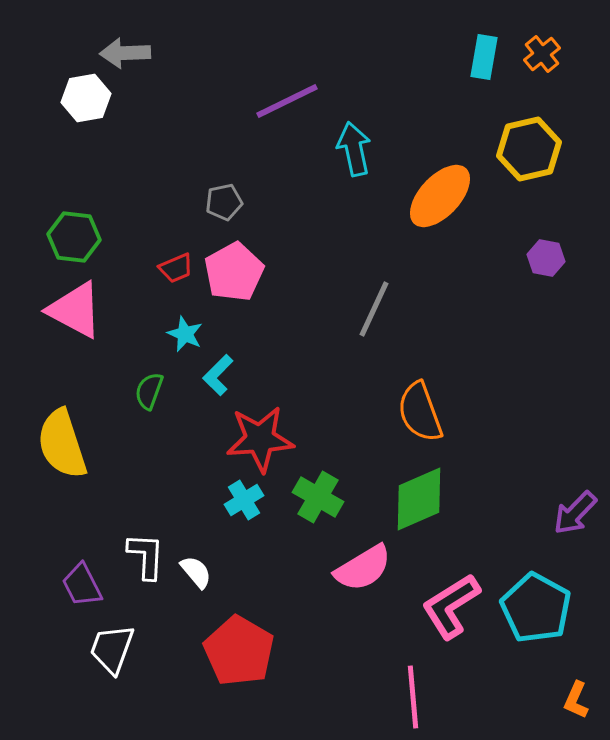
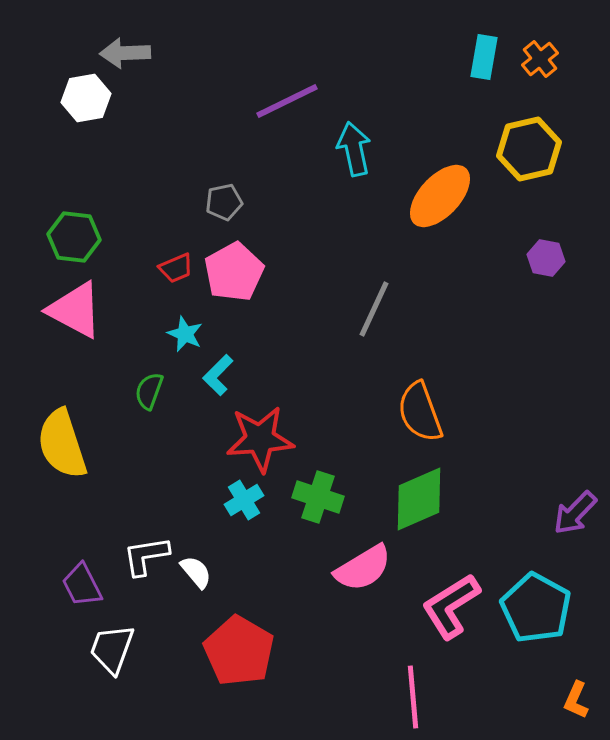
orange cross: moved 2 px left, 5 px down
green cross: rotated 12 degrees counterclockwise
white L-shape: rotated 102 degrees counterclockwise
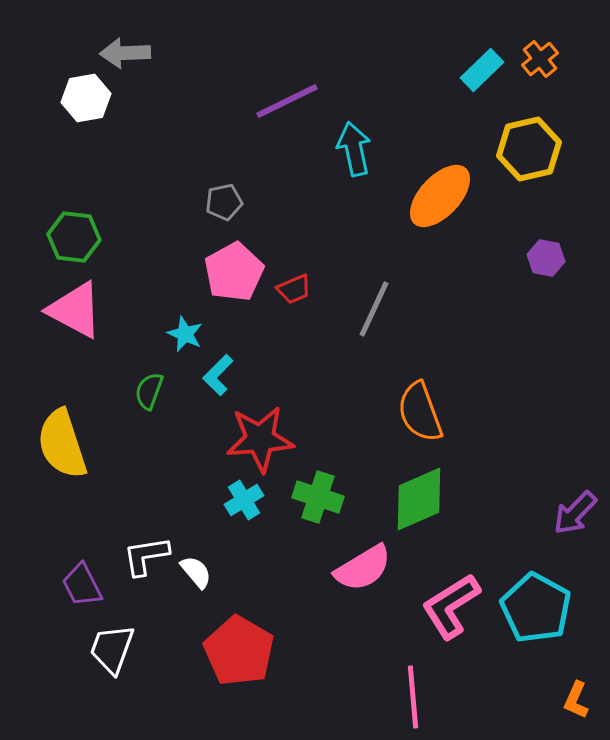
cyan rectangle: moved 2 px left, 13 px down; rotated 36 degrees clockwise
red trapezoid: moved 118 px right, 21 px down
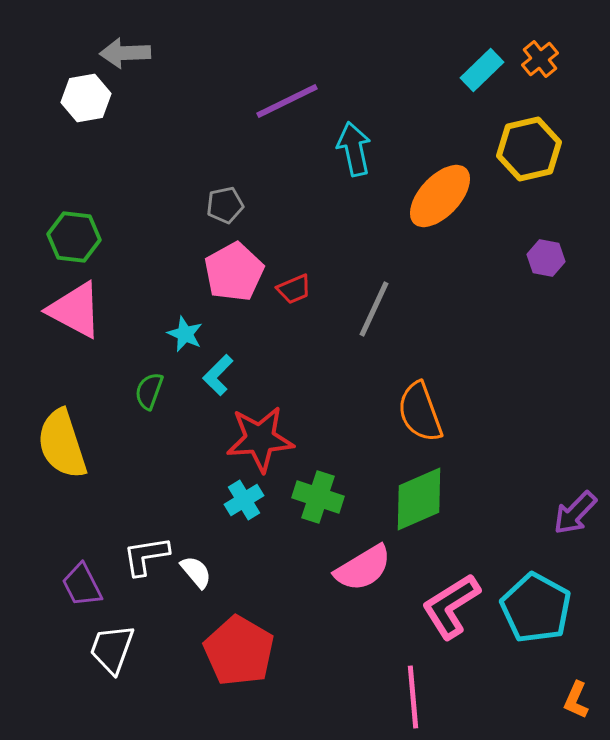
gray pentagon: moved 1 px right, 3 px down
